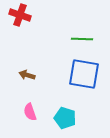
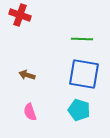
cyan pentagon: moved 14 px right, 8 px up
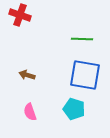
blue square: moved 1 px right, 1 px down
cyan pentagon: moved 5 px left, 1 px up
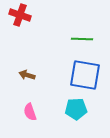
cyan pentagon: moved 2 px right; rotated 20 degrees counterclockwise
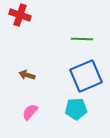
blue square: moved 1 px right, 1 px down; rotated 32 degrees counterclockwise
pink semicircle: rotated 60 degrees clockwise
